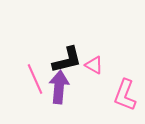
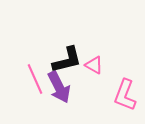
purple arrow: rotated 148 degrees clockwise
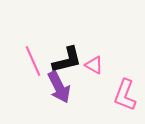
pink line: moved 2 px left, 18 px up
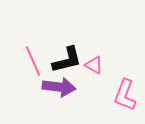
purple arrow: rotated 56 degrees counterclockwise
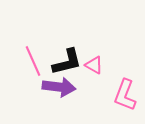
black L-shape: moved 2 px down
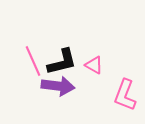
black L-shape: moved 5 px left
purple arrow: moved 1 px left, 1 px up
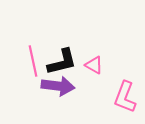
pink line: rotated 12 degrees clockwise
pink L-shape: moved 2 px down
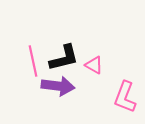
black L-shape: moved 2 px right, 4 px up
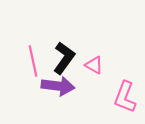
black L-shape: rotated 40 degrees counterclockwise
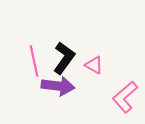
pink line: moved 1 px right
pink L-shape: rotated 28 degrees clockwise
